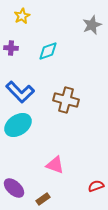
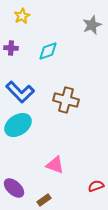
brown rectangle: moved 1 px right, 1 px down
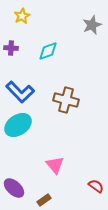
pink triangle: rotated 30 degrees clockwise
red semicircle: rotated 56 degrees clockwise
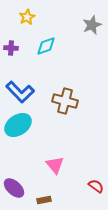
yellow star: moved 5 px right, 1 px down
cyan diamond: moved 2 px left, 5 px up
brown cross: moved 1 px left, 1 px down
brown rectangle: rotated 24 degrees clockwise
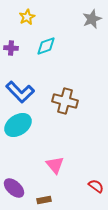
gray star: moved 6 px up
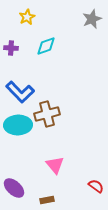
brown cross: moved 18 px left, 13 px down; rotated 30 degrees counterclockwise
cyan ellipse: rotated 32 degrees clockwise
brown rectangle: moved 3 px right
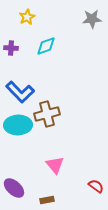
gray star: rotated 18 degrees clockwise
